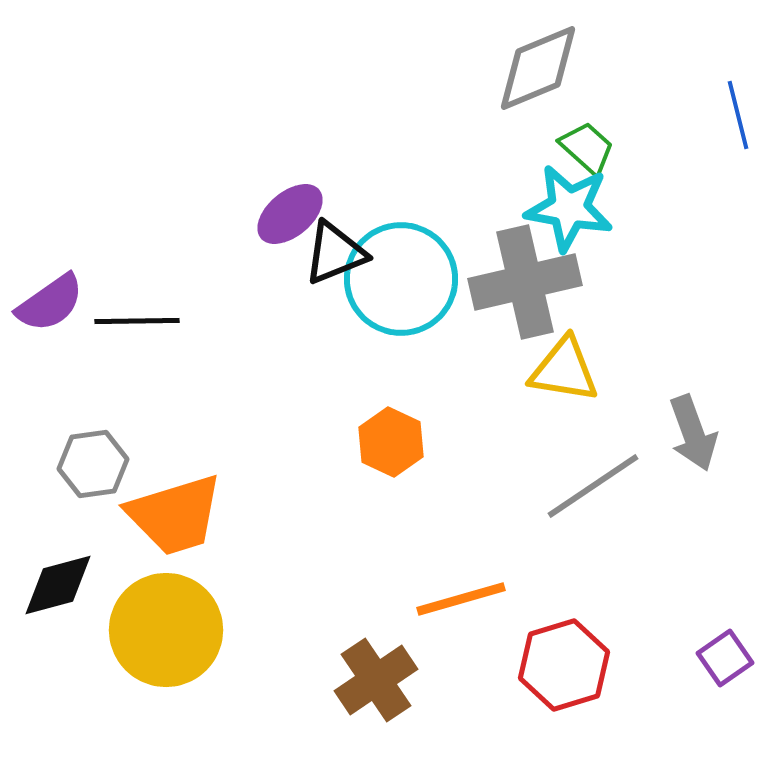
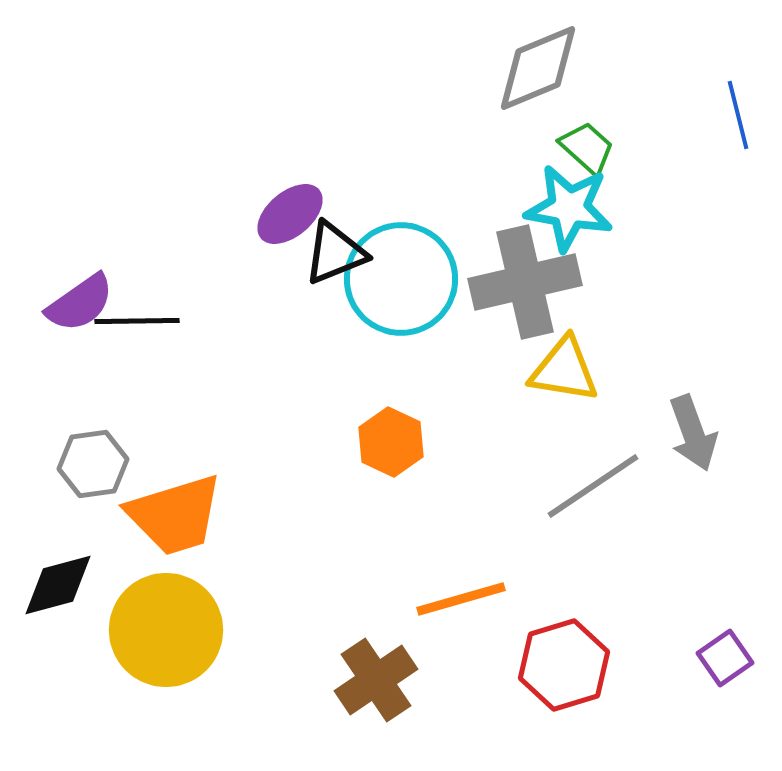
purple semicircle: moved 30 px right
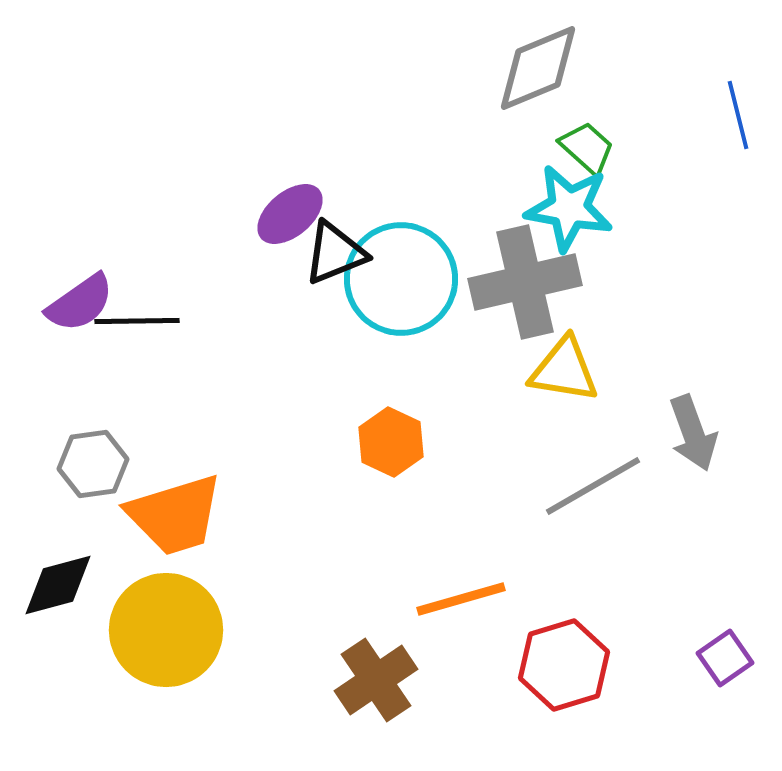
gray line: rotated 4 degrees clockwise
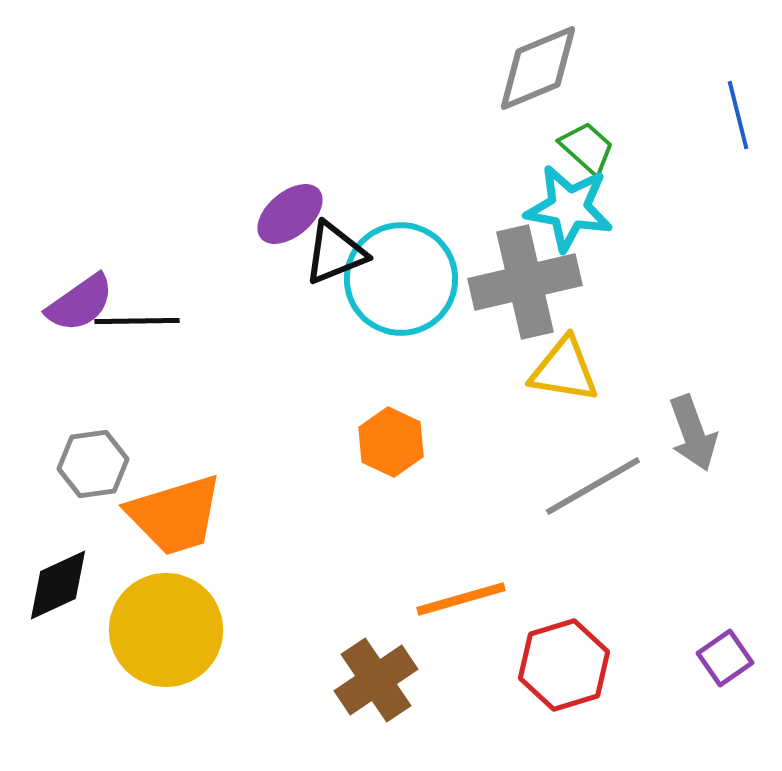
black diamond: rotated 10 degrees counterclockwise
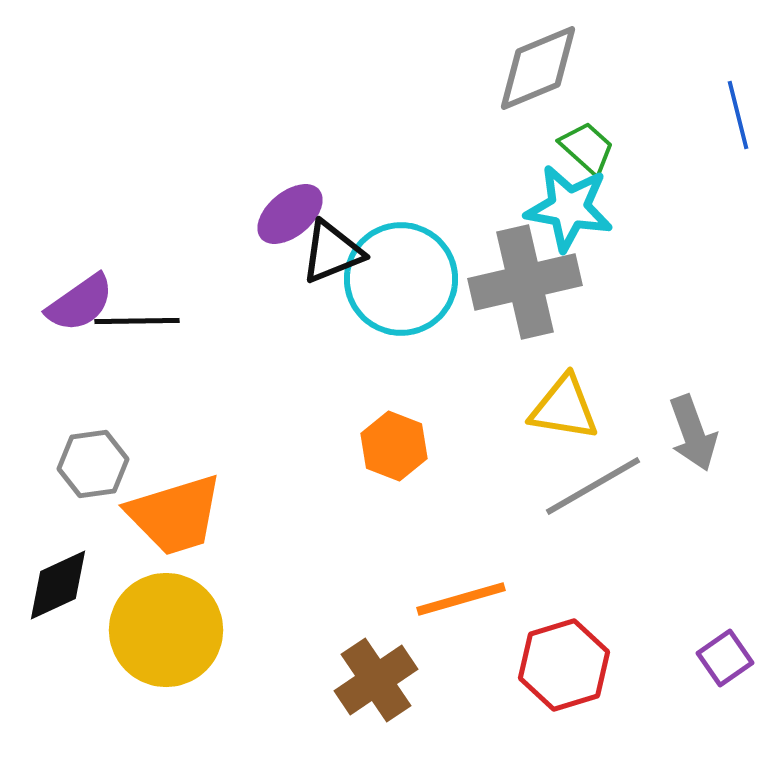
black triangle: moved 3 px left, 1 px up
yellow triangle: moved 38 px down
orange hexagon: moved 3 px right, 4 px down; rotated 4 degrees counterclockwise
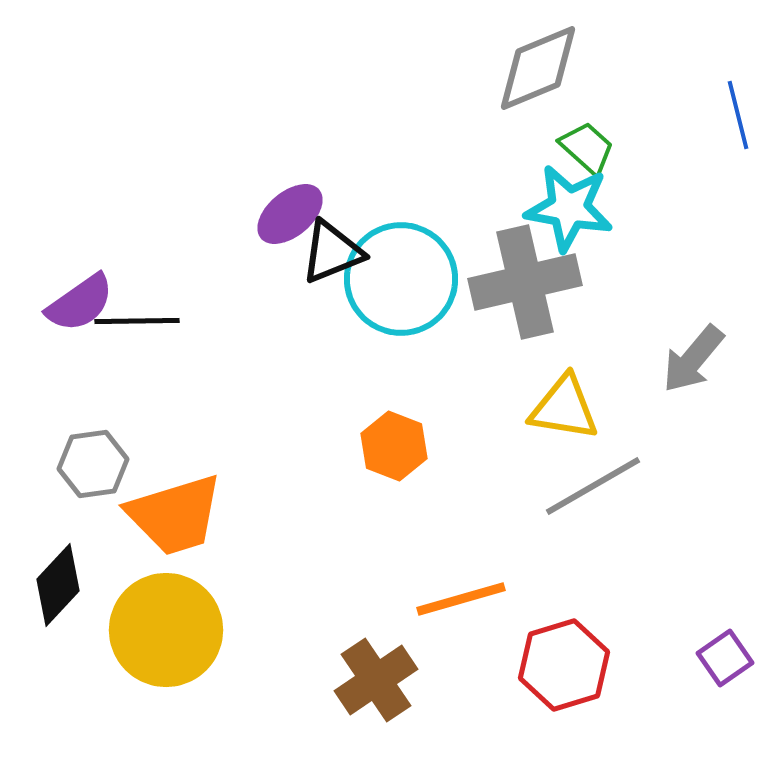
gray arrow: moved 74 px up; rotated 60 degrees clockwise
black diamond: rotated 22 degrees counterclockwise
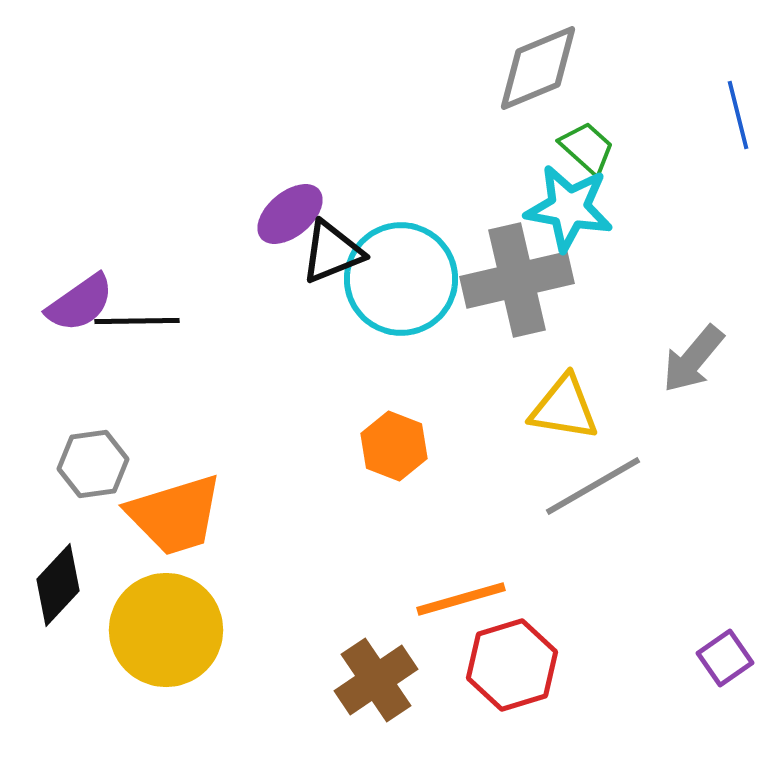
gray cross: moved 8 px left, 2 px up
red hexagon: moved 52 px left
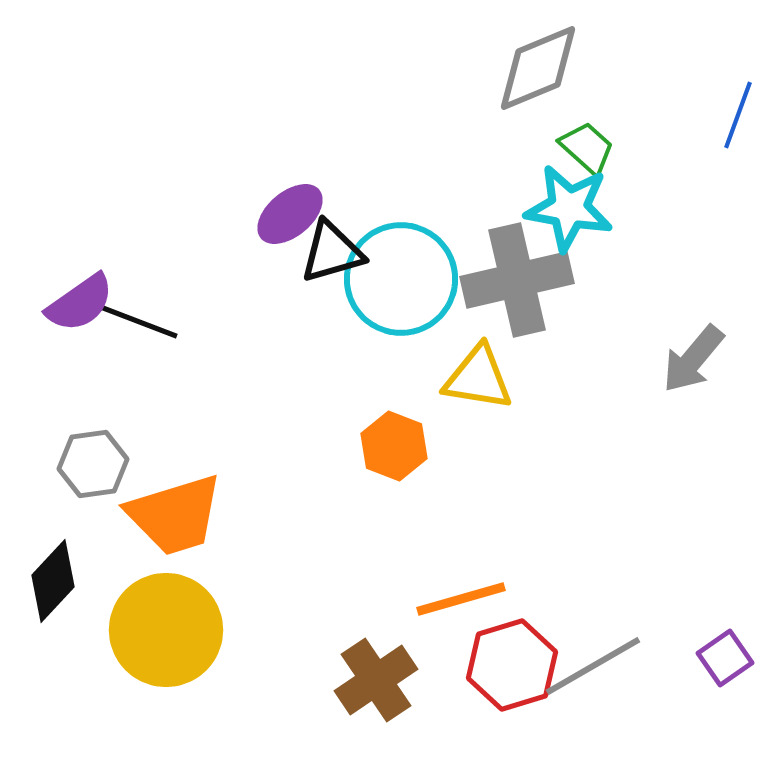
blue line: rotated 34 degrees clockwise
black triangle: rotated 6 degrees clockwise
black line: rotated 22 degrees clockwise
yellow triangle: moved 86 px left, 30 px up
gray line: moved 180 px down
black diamond: moved 5 px left, 4 px up
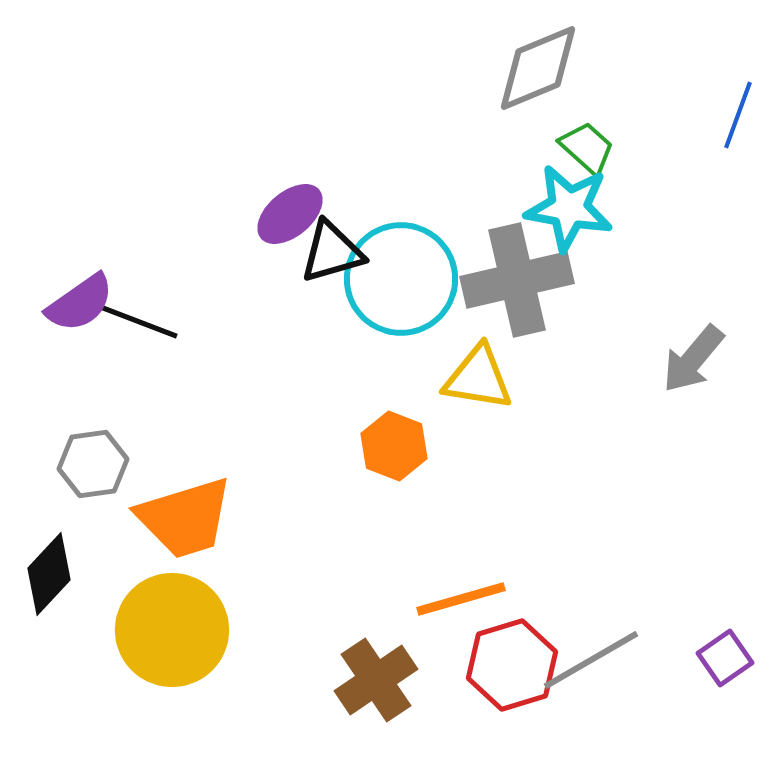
orange trapezoid: moved 10 px right, 3 px down
black diamond: moved 4 px left, 7 px up
yellow circle: moved 6 px right
gray line: moved 2 px left, 6 px up
